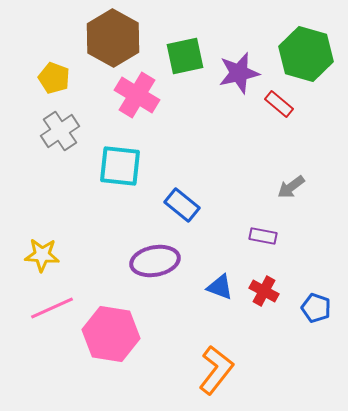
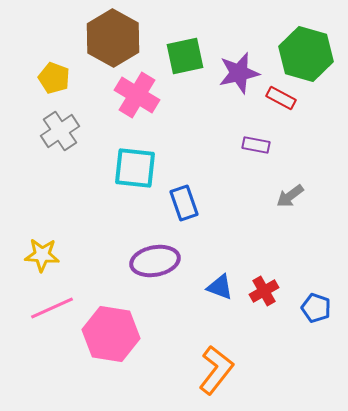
red rectangle: moved 2 px right, 6 px up; rotated 12 degrees counterclockwise
cyan square: moved 15 px right, 2 px down
gray arrow: moved 1 px left, 9 px down
blue rectangle: moved 2 px right, 2 px up; rotated 32 degrees clockwise
purple rectangle: moved 7 px left, 91 px up
red cross: rotated 32 degrees clockwise
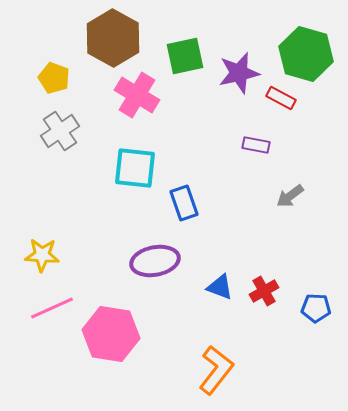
blue pentagon: rotated 16 degrees counterclockwise
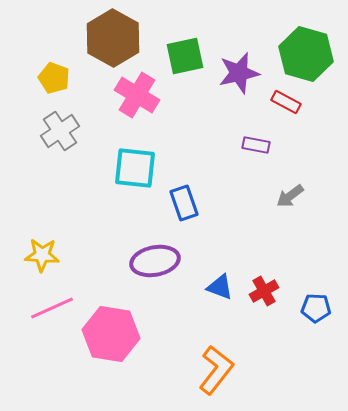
red rectangle: moved 5 px right, 4 px down
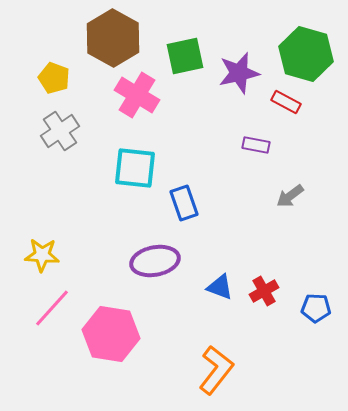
pink line: rotated 24 degrees counterclockwise
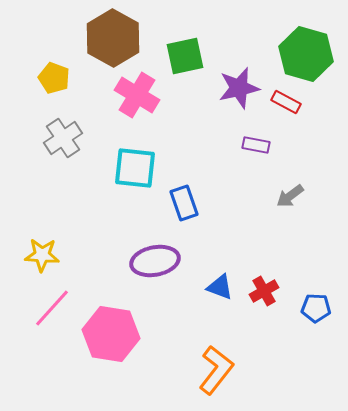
purple star: moved 15 px down
gray cross: moved 3 px right, 7 px down
